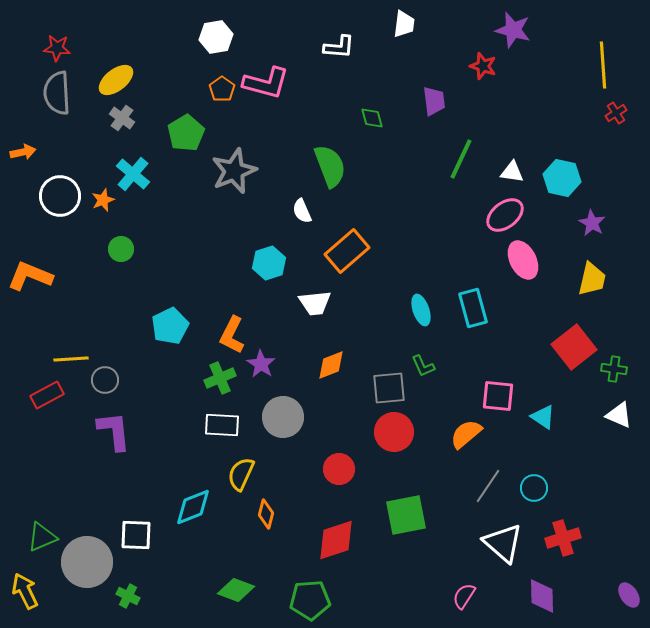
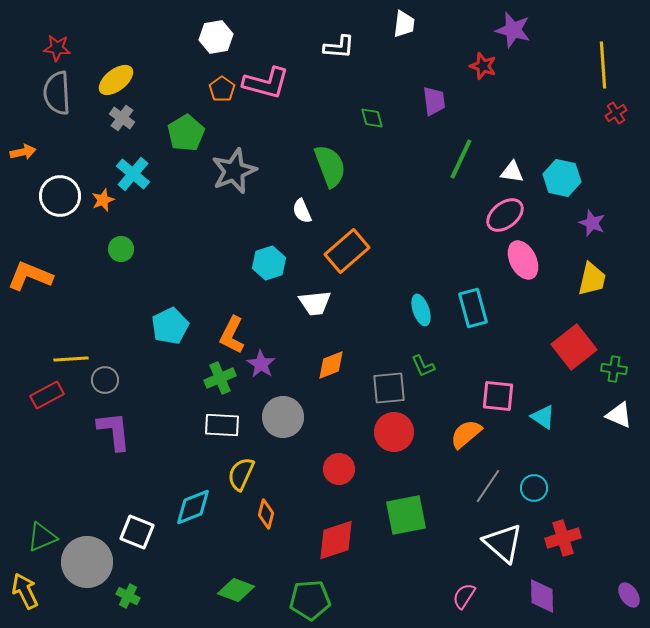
purple star at (592, 223): rotated 8 degrees counterclockwise
white square at (136, 535): moved 1 px right, 3 px up; rotated 20 degrees clockwise
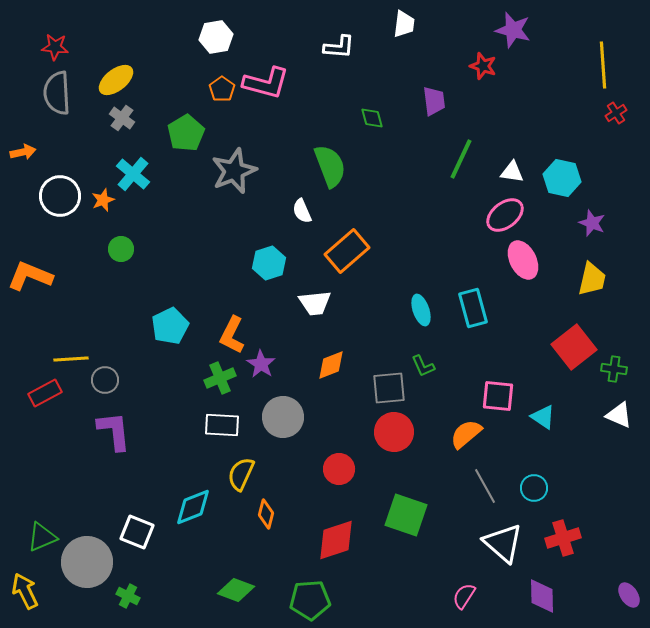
red star at (57, 48): moved 2 px left, 1 px up
red rectangle at (47, 395): moved 2 px left, 2 px up
gray line at (488, 486): moved 3 px left; rotated 63 degrees counterclockwise
green square at (406, 515): rotated 30 degrees clockwise
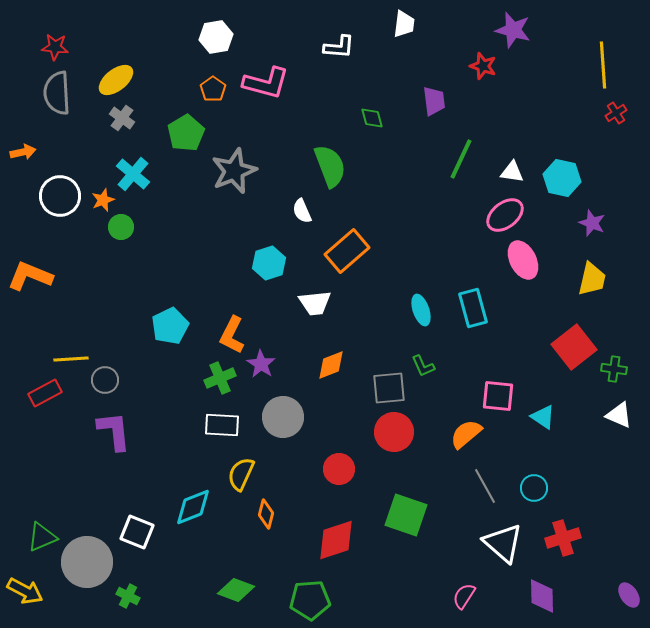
orange pentagon at (222, 89): moved 9 px left
green circle at (121, 249): moved 22 px up
yellow arrow at (25, 591): rotated 144 degrees clockwise
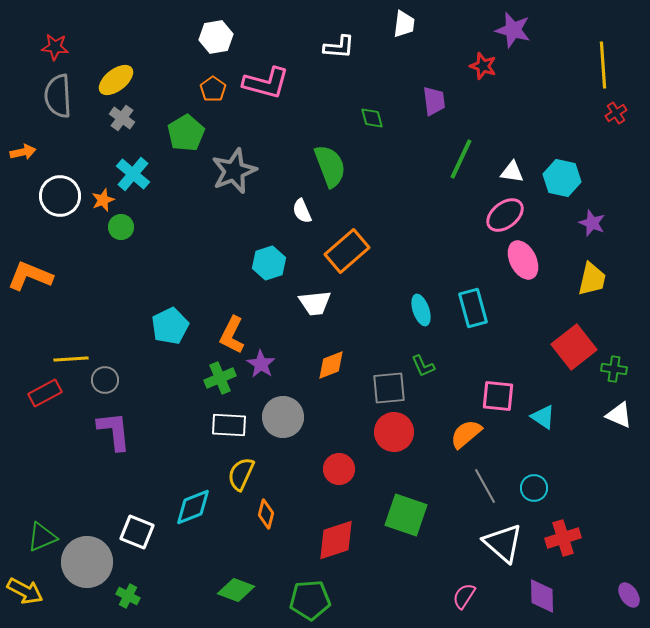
gray semicircle at (57, 93): moved 1 px right, 3 px down
white rectangle at (222, 425): moved 7 px right
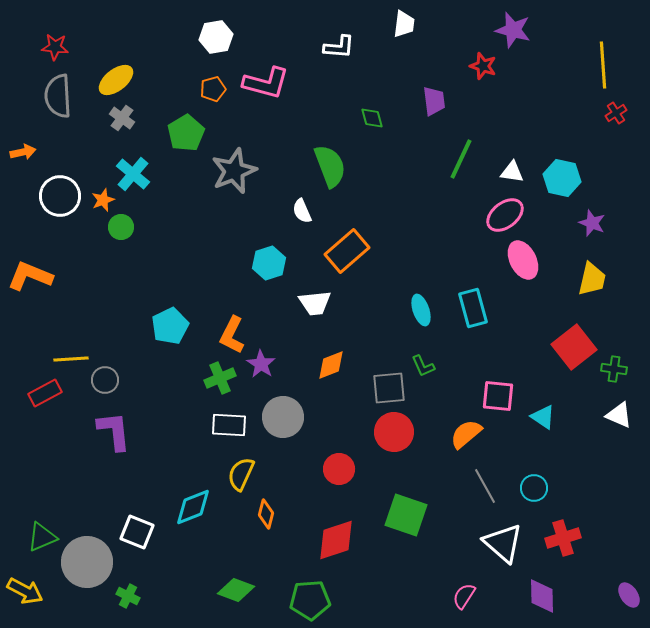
orange pentagon at (213, 89): rotated 20 degrees clockwise
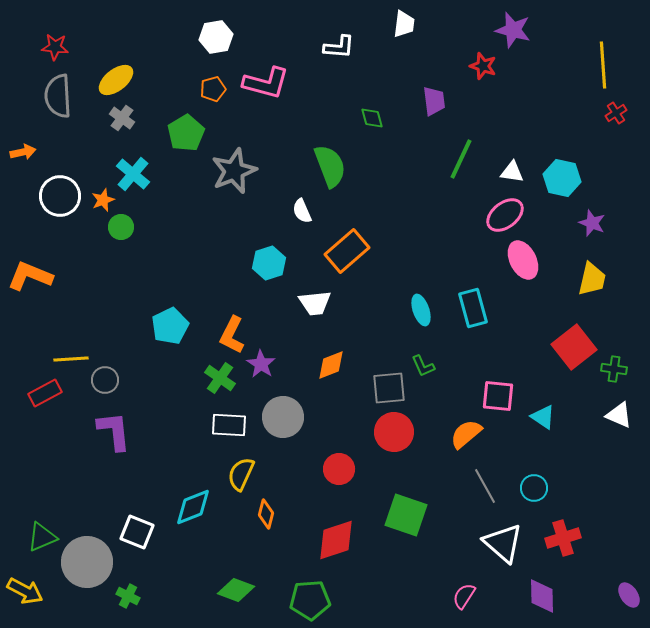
green cross at (220, 378): rotated 32 degrees counterclockwise
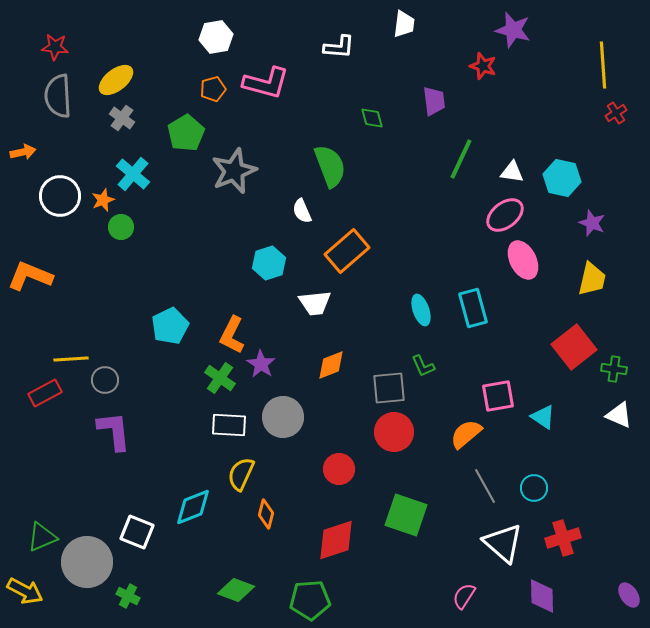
pink square at (498, 396): rotated 16 degrees counterclockwise
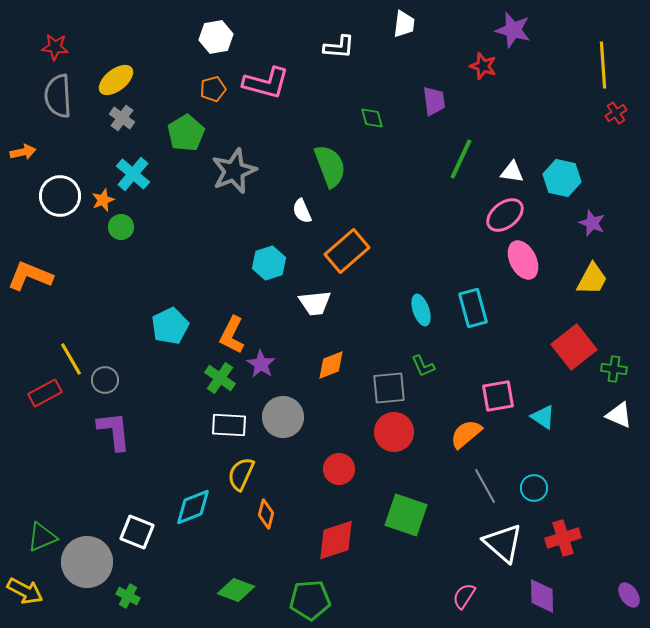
yellow trapezoid at (592, 279): rotated 15 degrees clockwise
yellow line at (71, 359): rotated 64 degrees clockwise
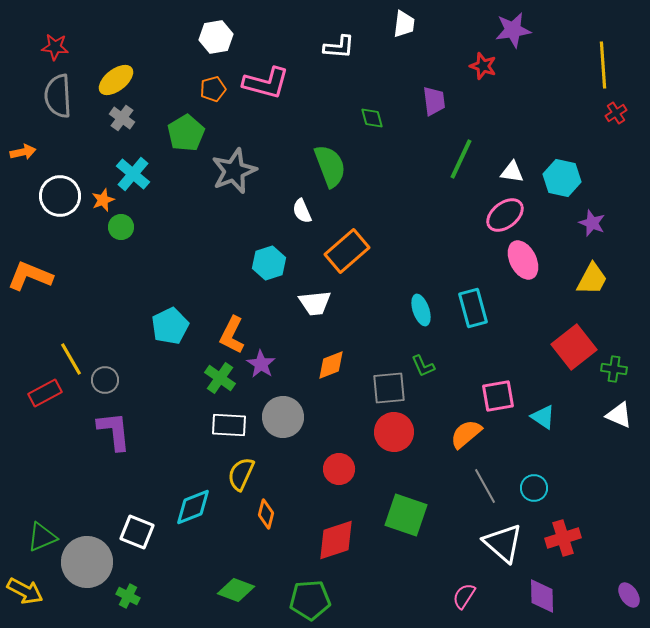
purple star at (513, 30): rotated 24 degrees counterclockwise
